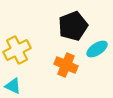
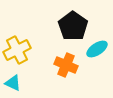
black pentagon: rotated 16 degrees counterclockwise
cyan triangle: moved 3 px up
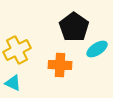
black pentagon: moved 1 px right, 1 px down
orange cross: moved 6 px left; rotated 20 degrees counterclockwise
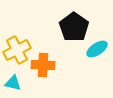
orange cross: moved 17 px left
cyan triangle: rotated 12 degrees counterclockwise
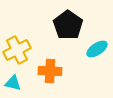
black pentagon: moved 6 px left, 2 px up
orange cross: moved 7 px right, 6 px down
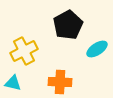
black pentagon: rotated 8 degrees clockwise
yellow cross: moved 7 px right, 1 px down
orange cross: moved 10 px right, 11 px down
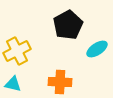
yellow cross: moved 7 px left
cyan triangle: moved 1 px down
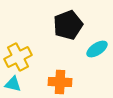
black pentagon: rotated 8 degrees clockwise
yellow cross: moved 1 px right, 6 px down
